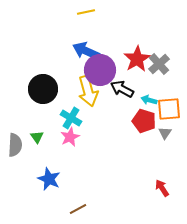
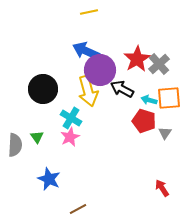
yellow line: moved 3 px right
orange square: moved 11 px up
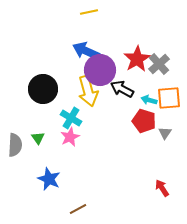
green triangle: moved 1 px right, 1 px down
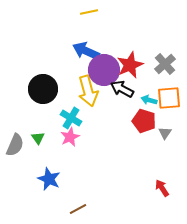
red star: moved 7 px left, 6 px down; rotated 8 degrees clockwise
gray cross: moved 6 px right
purple circle: moved 4 px right
gray semicircle: rotated 20 degrees clockwise
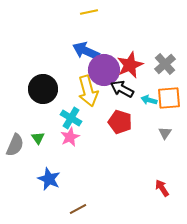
red pentagon: moved 24 px left, 1 px down
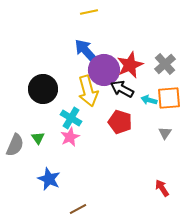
blue arrow: rotated 24 degrees clockwise
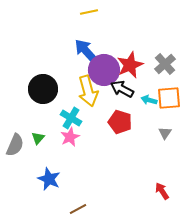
green triangle: rotated 16 degrees clockwise
red arrow: moved 3 px down
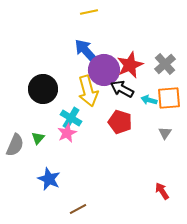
pink star: moved 3 px left, 4 px up
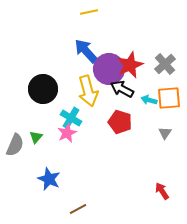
purple circle: moved 5 px right, 1 px up
green triangle: moved 2 px left, 1 px up
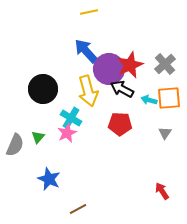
red pentagon: moved 2 px down; rotated 15 degrees counterclockwise
green triangle: moved 2 px right
